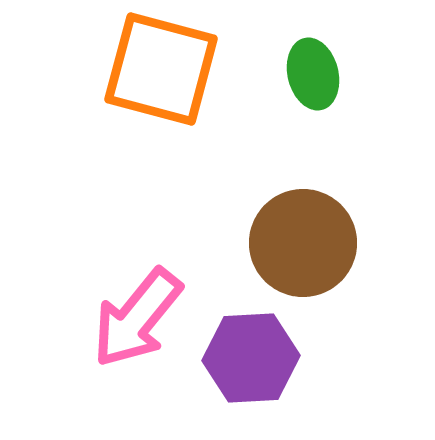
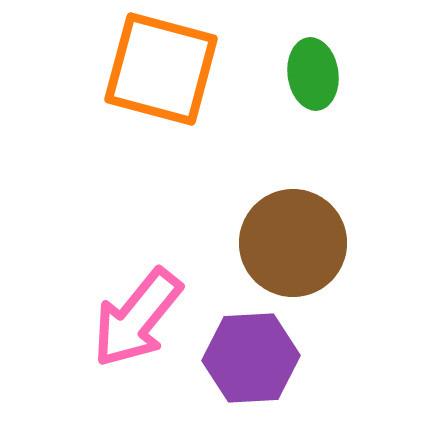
green ellipse: rotated 6 degrees clockwise
brown circle: moved 10 px left
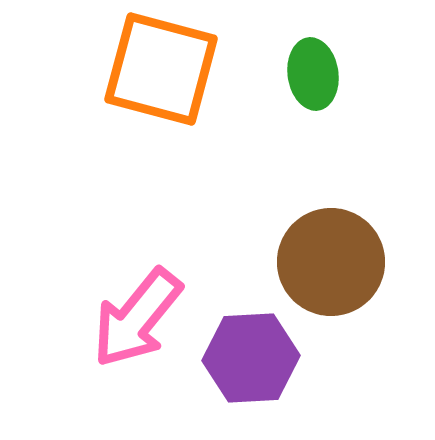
brown circle: moved 38 px right, 19 px down
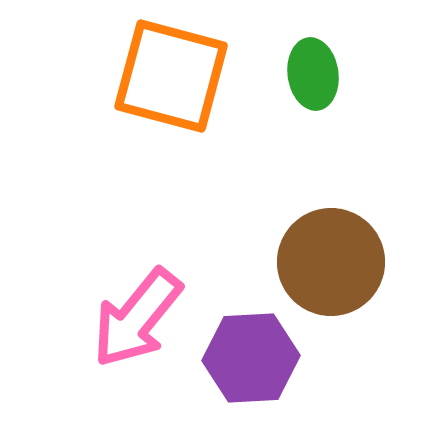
orange square: moved 10 px right, 7 px down
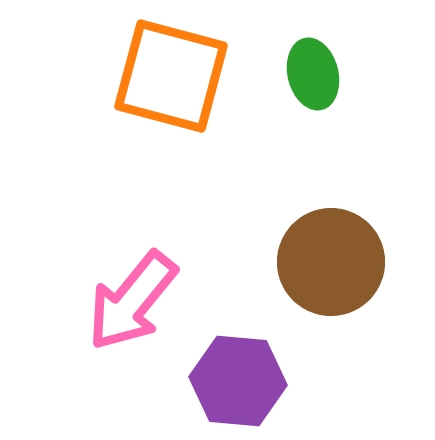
green ellipse: rotated 6 degrees counterclockwise
pink arrow: moved 5 px left, 17 px up
purple hexagon: moved 13 px left, 23 px down; rotated 8 degrees clockwise
